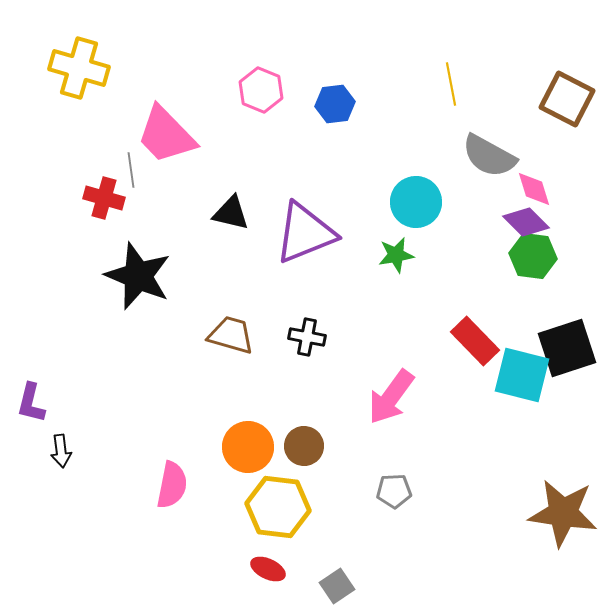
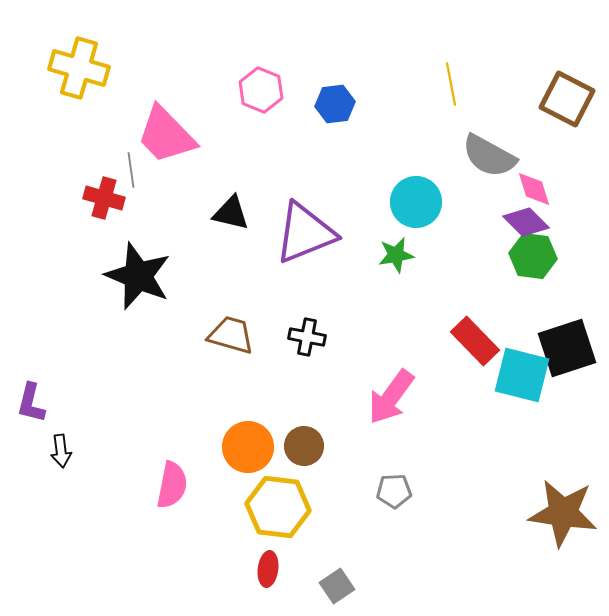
red ellipse: rotated 72 degrees clockwise
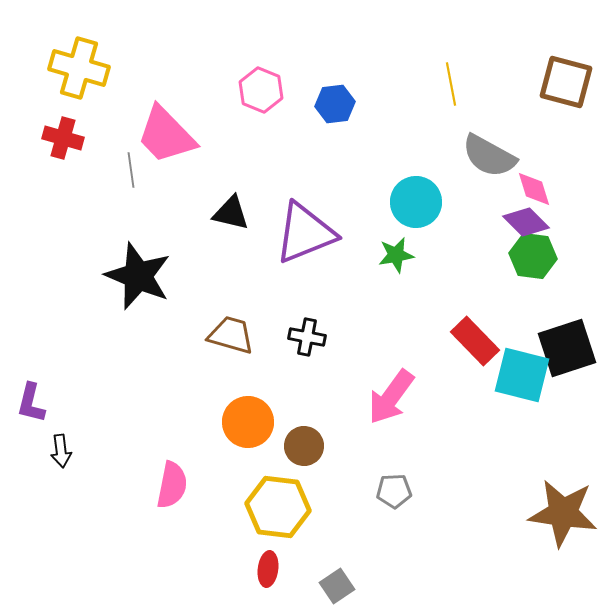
brown square: moved 1 px left, 17 px up; rotated 12 degrees counterclockwise
red cross: moved 41 px left, 60 px up
orange circle: moved 25 px up
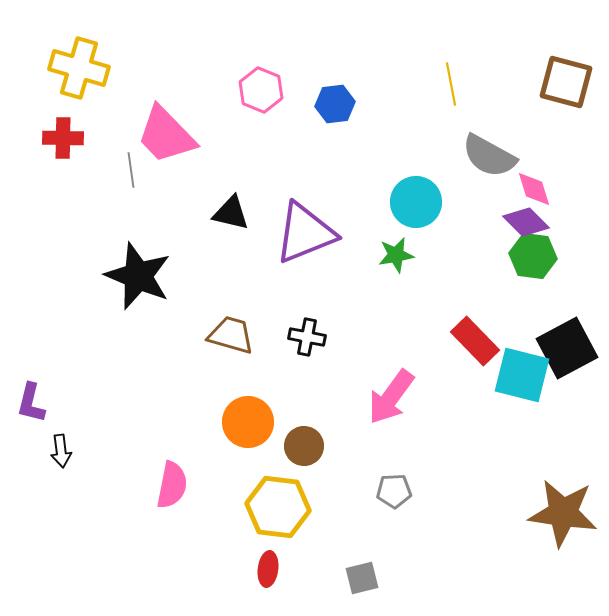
red cross: rotated 15 degrees counterclockwise
black square: rotated 10 degrees counterclockwise
gray square: moved 25 px right, 8 px up; rotated 20 degrees clockwise
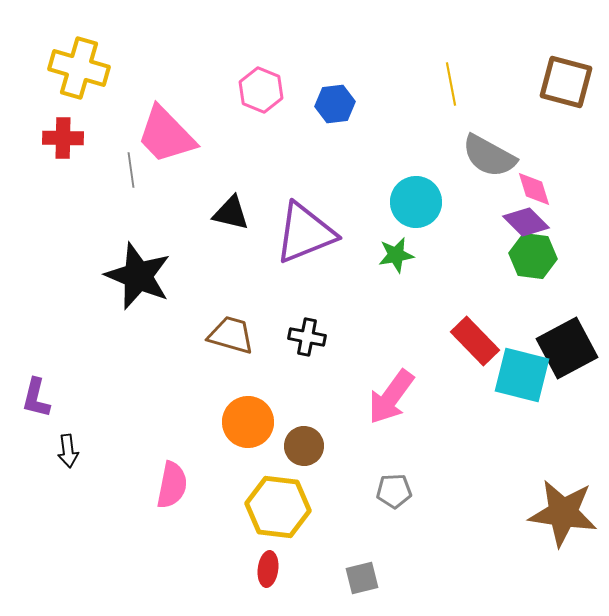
purple L-shape: moved 5 px right, 5 px up
black arrow: moved 7 px right
